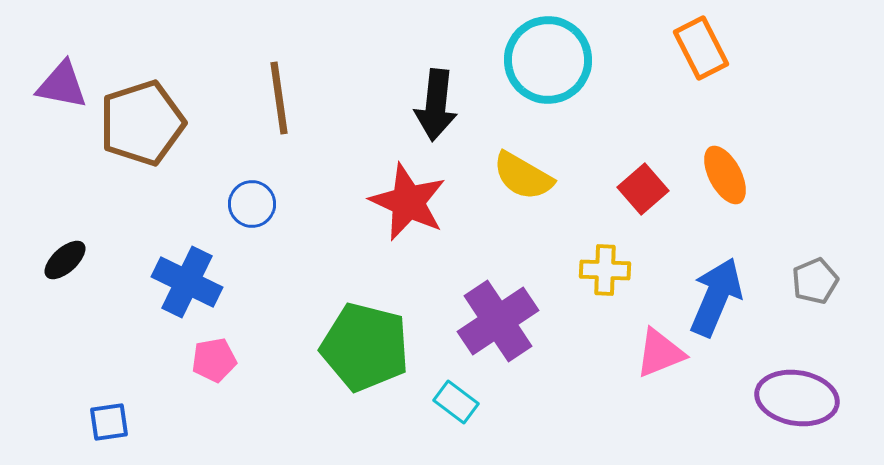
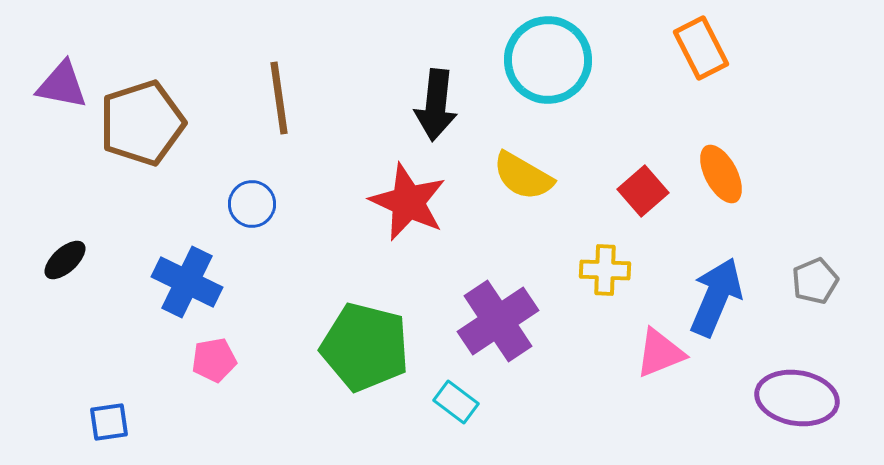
orange ellipse: moved 4 px left, 1 px up
red square: moved 2 px down
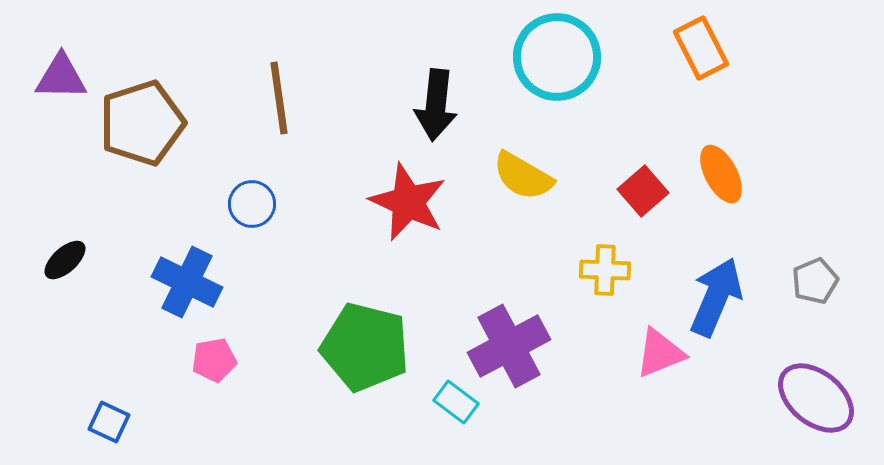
cyan circle: moved 9 px right, 3 px up
purple triangle: moved 1 px left, 8 px up; rotated 10 degrees counterclockwise
purple cross: moved 11 px right, 25 px down; rotated 6 degrees clockwise
purple ellipse: moved 19 px right; rotated 30 degrees clockwise
blue square: rotated 33 degrees clockwise
